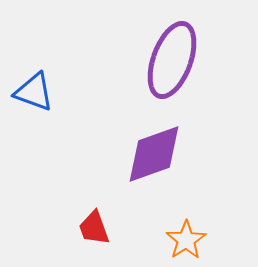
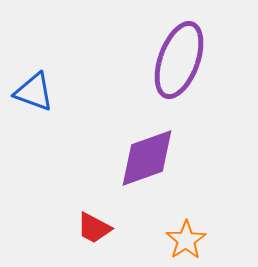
purple ellipse: moved 7 px right
purple diamond: moved 7 px left, 4 px down
red trapezoid: rotated 42 degrees counterclockwise
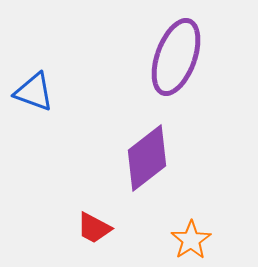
purple ellipse: moved 3 px left, 3 px up
purple diamond: rotated 18 degrees counterclockwise
orange star: moved 5 px right
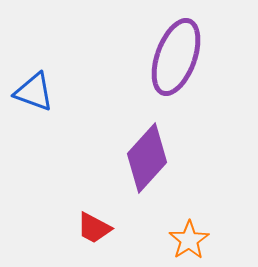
purple diamond: rotated 10 degrees counterclockwise
orange star: moved 2 px left
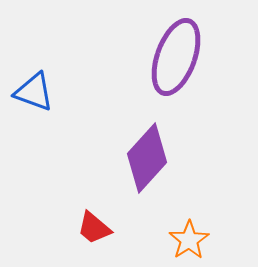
red trapezoid: rotated 12 degrees clockwise
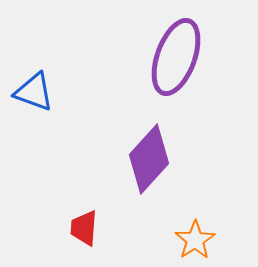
purple diamond: moved 2 px right, 1 px down
red trapezoid: moved 10 px left; rotated 54 degrees clockwise
orange star: moved 6 px right
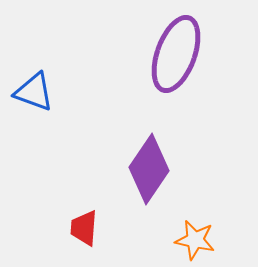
purple ellipse: moved 3 px up
purple diamond: moved 10 px down; rotated 8 degrees counterclockwise
orange star: rotated 27 degrees counterclockwise
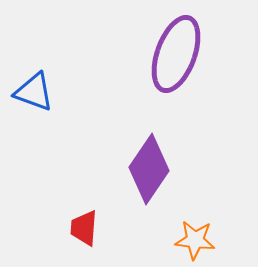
orange star: rotated 6 degrees counterclockwise
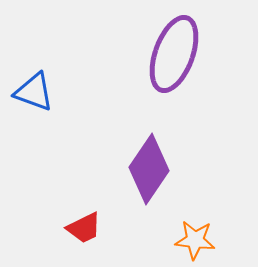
purple ellipse: moved 2 px left
red trapezoid: rotated 120 degrees counterclockwise
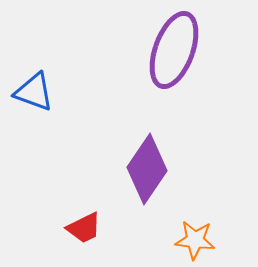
purple ellipse: moved 4 px up
purple diamond: moved 2 px left
